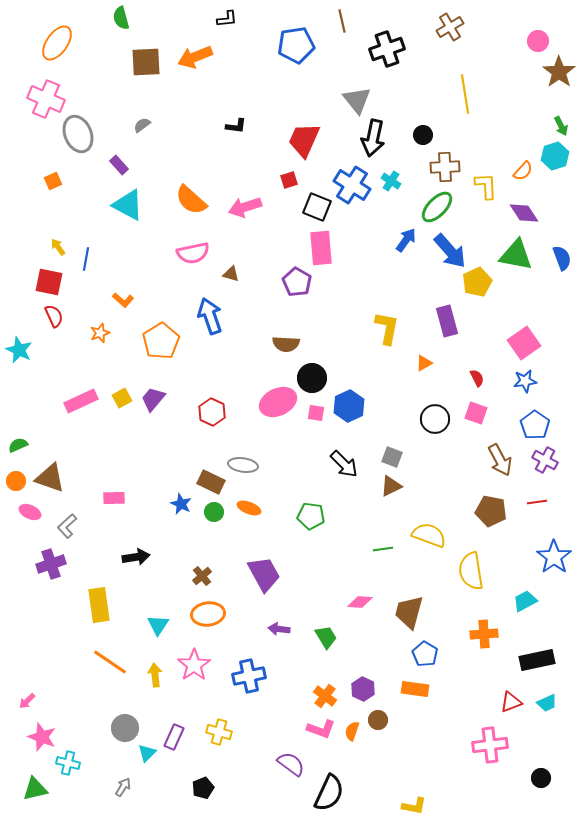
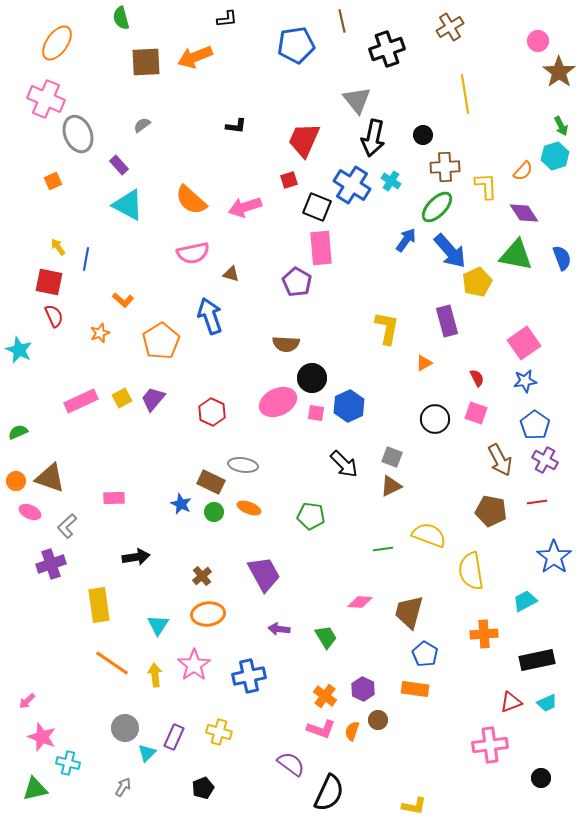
green semicircle at (18, 445): moved 13 px up
orange line at (110, 662): moved 2 px right, 1 px down
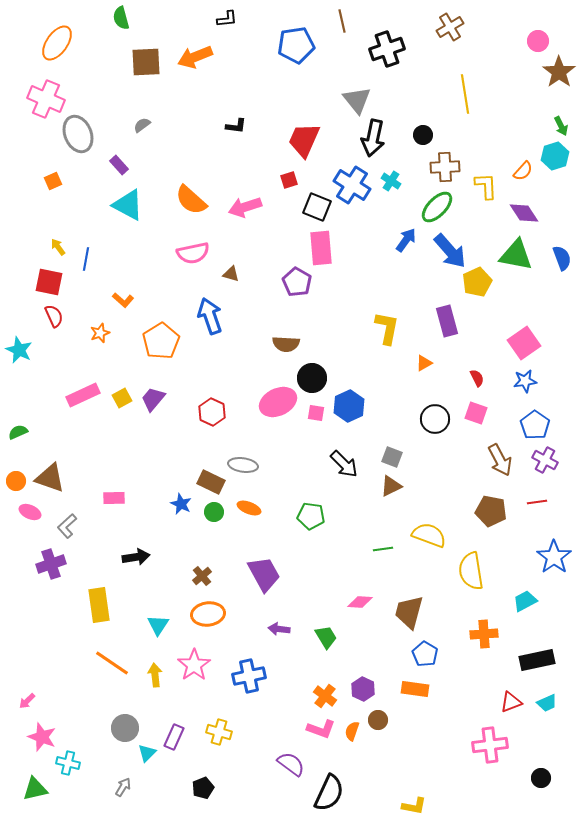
pink rectangle at (81, 401): moved 2 px right, 6 px up
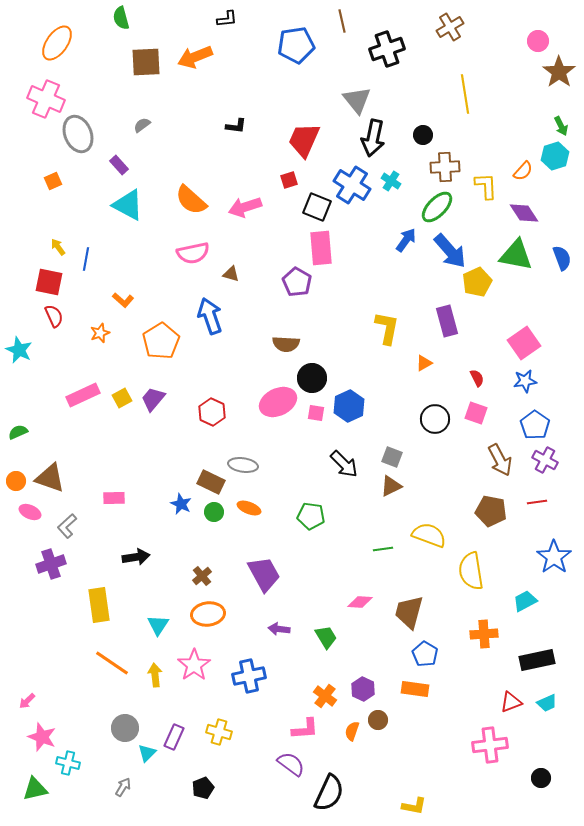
pink L-shape at (321, 729): moved 16 px left; rotated 24 degrees counterclockwise
